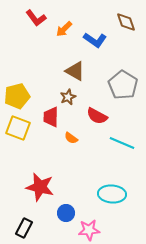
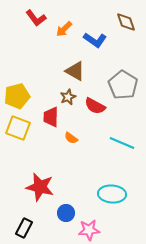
red semicircle: moved 2 px left, 10 px up
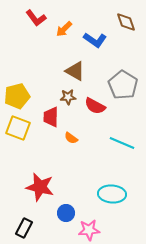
brown star: rotated 21 degrees clockwise
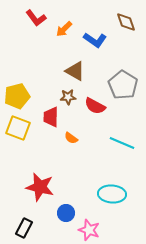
pink star: rotated 25 degrees clockwise
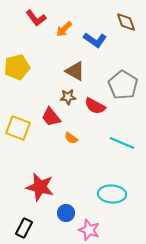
yellow pentagon: moved 29 px up
red trapezoid: rotated 40 degrees counterclockwise
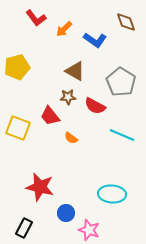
gray pentagon: moved 2 px left, 3 px up
red trapezoid: moved 1 px left, 1 px up
cyan line: moved 8 px up
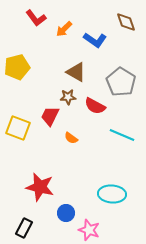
brown triangle: moved 1 px right, 1 px down
red trapezoid: rotated 65 degrees clockwise
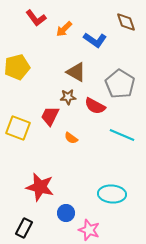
gray pentagon: moved 1 px left, 2 px down
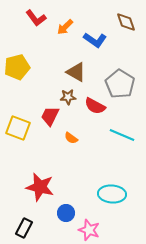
orange arrow: moved 1 px right, 2 px up
